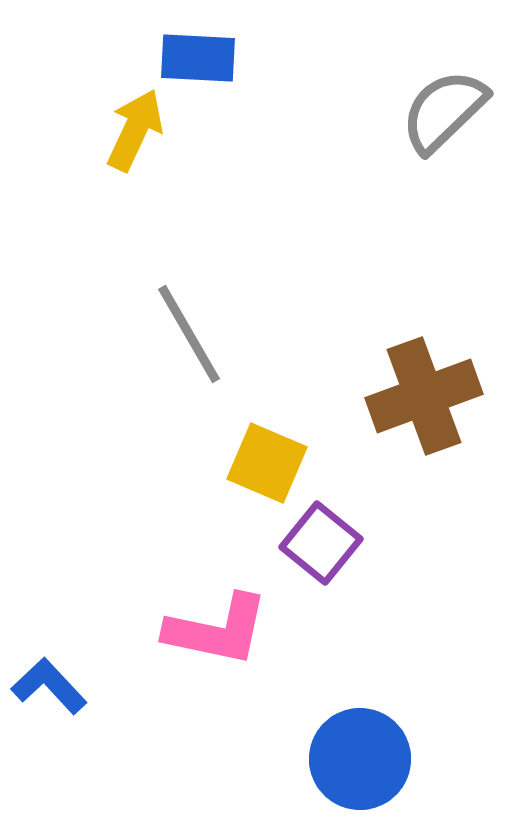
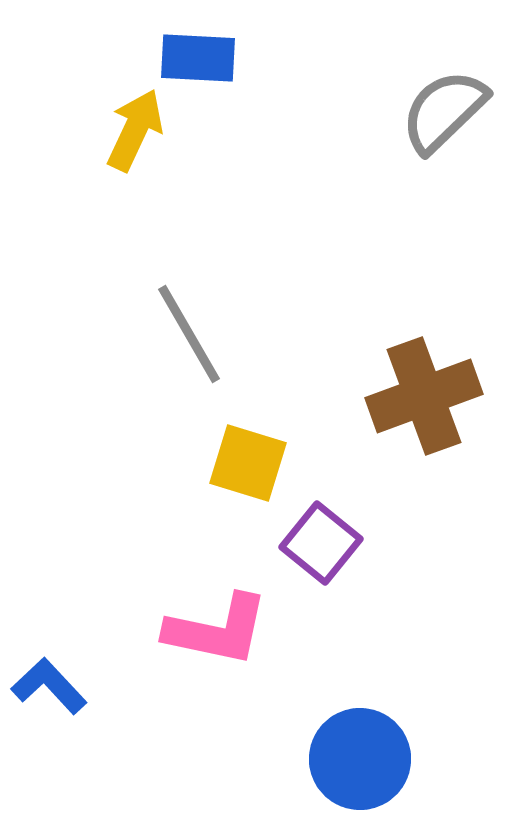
yellow square: moved 19 px left; rotated 6 degrees counterclockwise
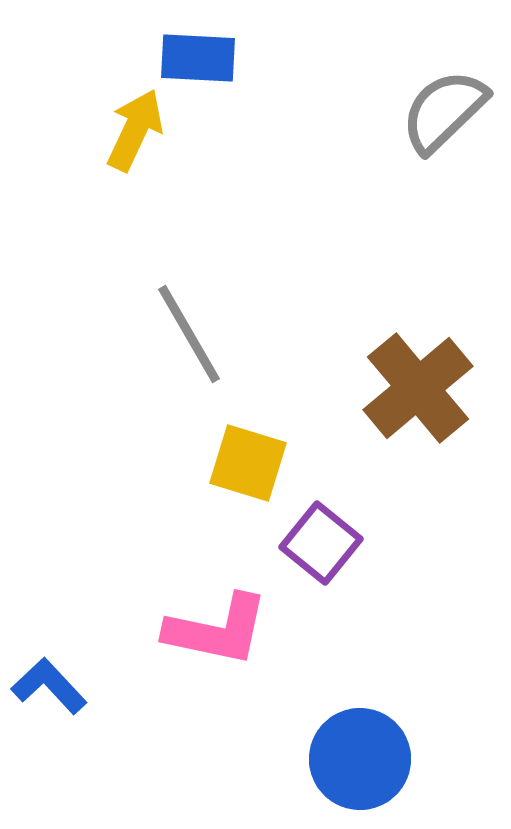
brown cross: moved 6 px left, 8 px up; rotated 20 degrees counterclockwise
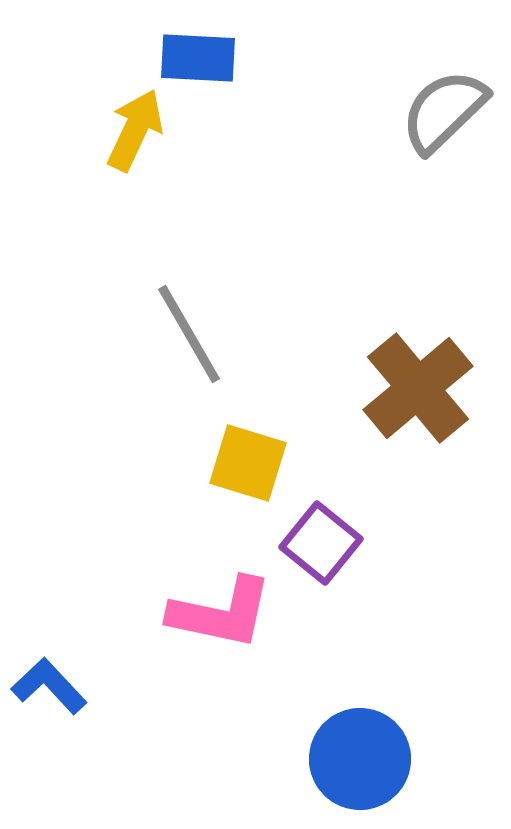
pink L-shape: moved 4 px right, 17 px up
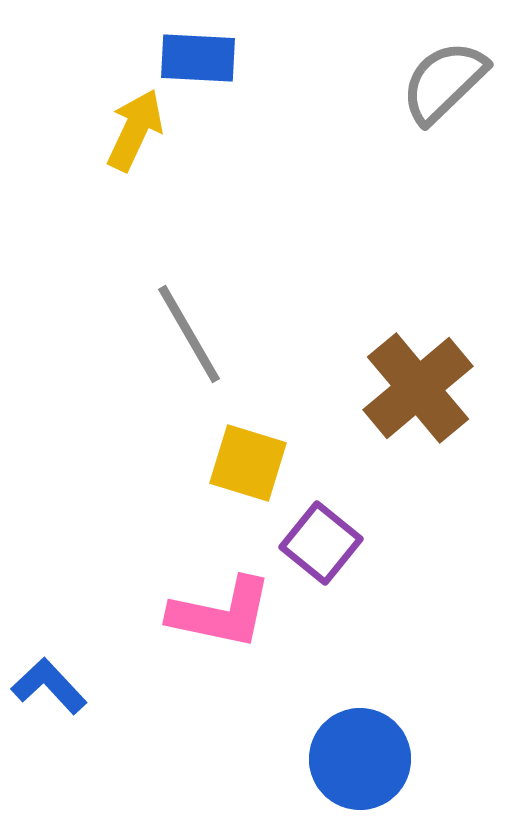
gray semicircle: moved 29 px up
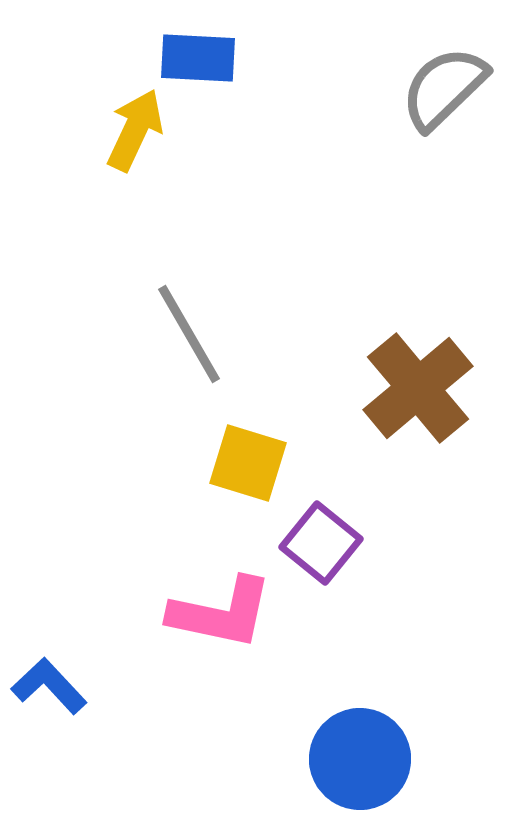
gray semicircle: moved 6 px down
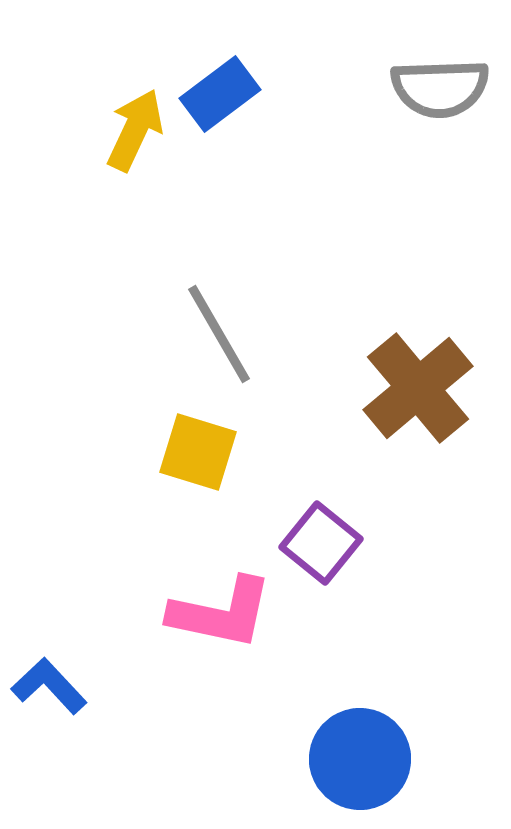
blue rectangle: moved 22 px right, 36 px down; rotated 40 degrees counterclockwise
gray semicircle: moved 4 px left; rotated 138 degrees counterclockwise
gray line: moved 30 px right
yellow square: moved 50 px left, 11 px up
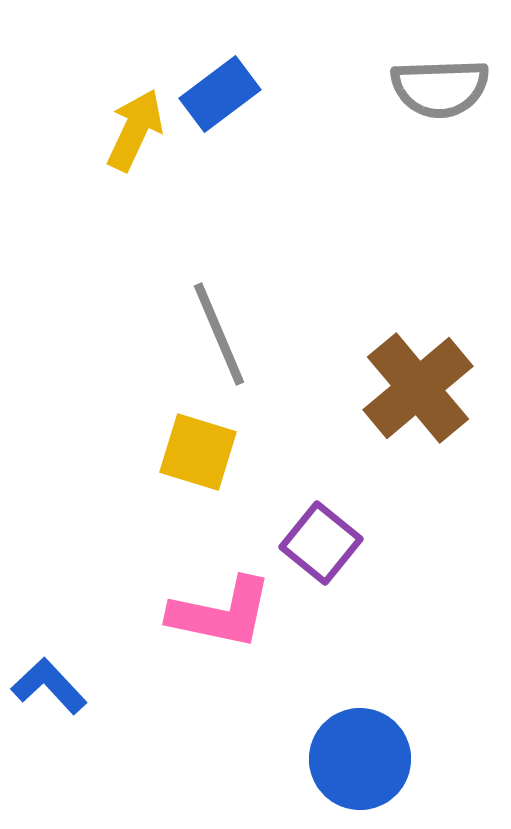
gray line: rotated 7 degrees clockwise
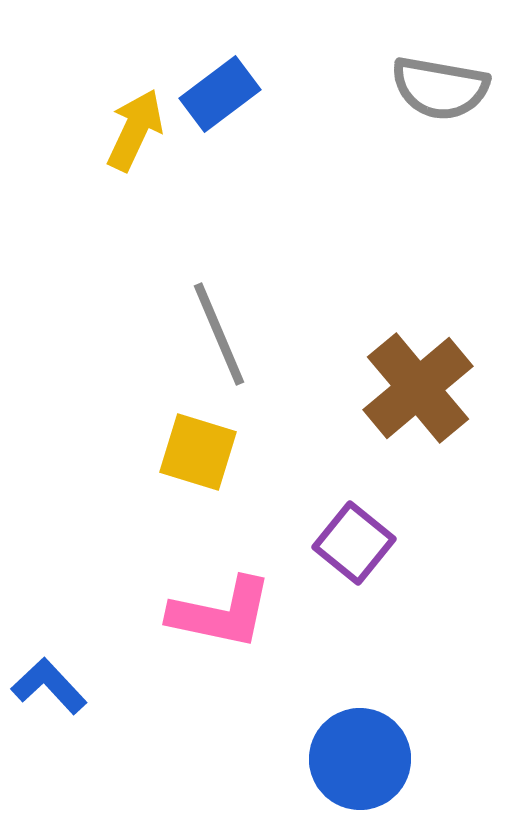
gray semicircle: rotated 12 degrees clockwise
purple square: moved 33 px right
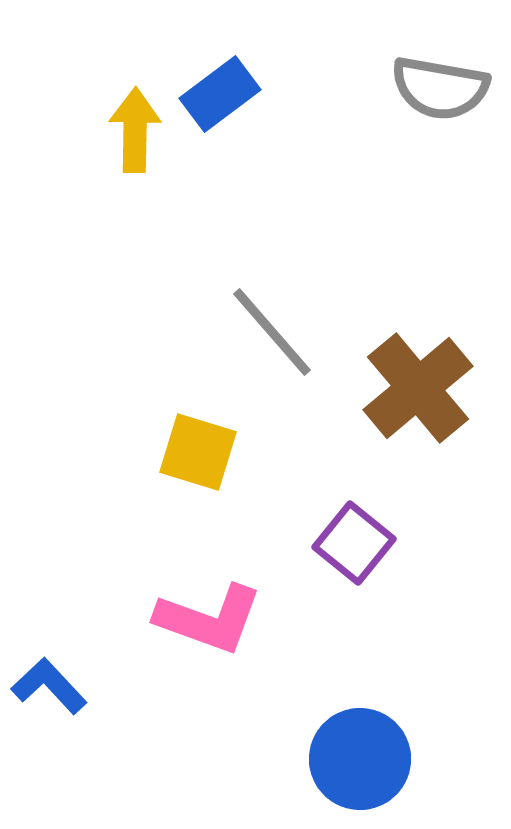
yellow arrow: rotated 24 degrees counterclockwise
gray line: moved 53 px right, 2 px up; rotated 18 degrees counterclockwise
pink L-shape: moved 12 px left, 6 px down; rotated 8 degrees clockwise
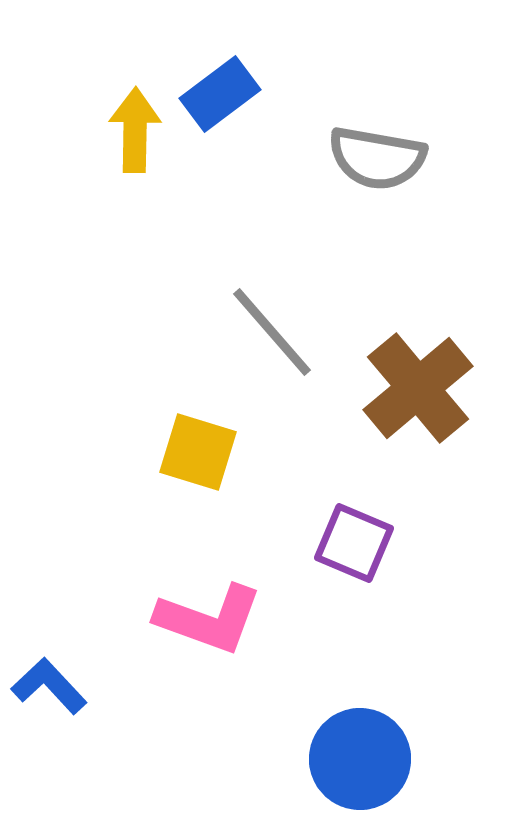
gray semicircle: moved 63 px left, 70 px down
purple square: rotated 16 degrees counterclockwise
